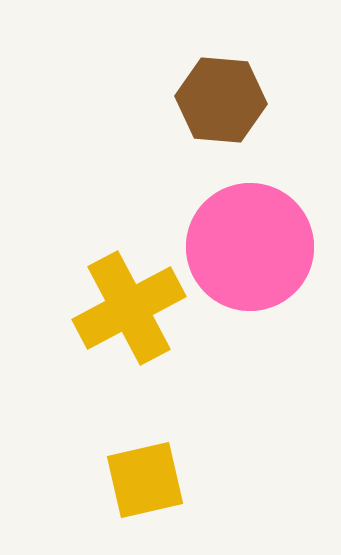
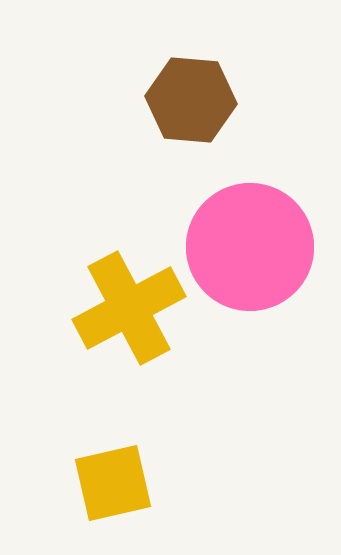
brown hexagon: moved 30 px left
yellow square: moved 32 px left, 3 px down
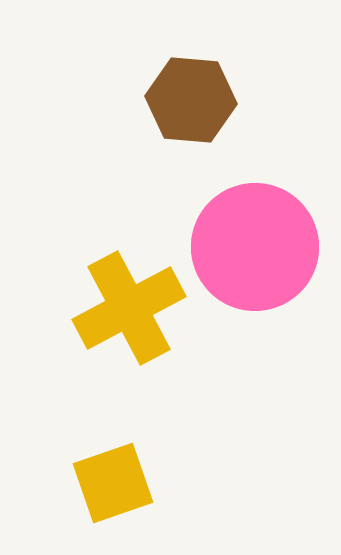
pink circle: moved 5 px right
yellow square: rotated 6 degrees counterclockwise
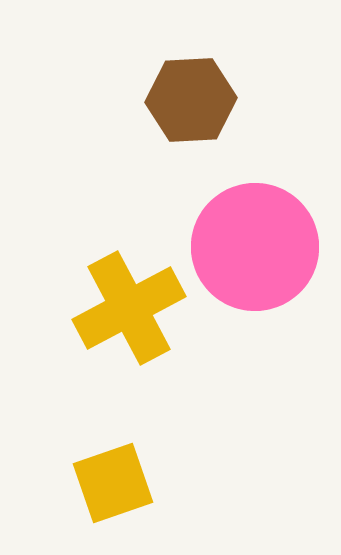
brown hexagon: rotated 8 degrees counterclockwise
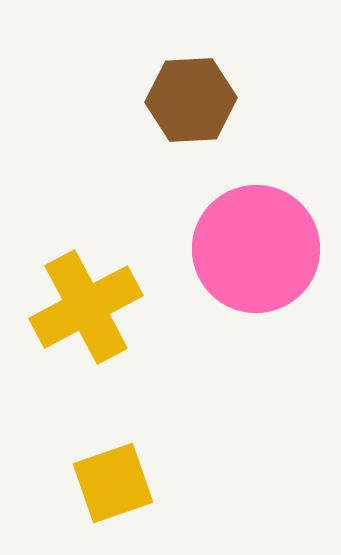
pink circle: moved 1 px right, 2 px down
yellow cross: moved 43 px left, 1 px up
